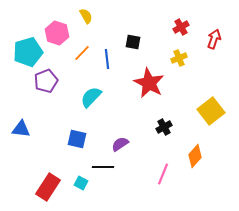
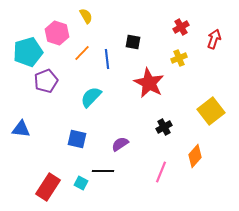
black line: moved 4 px down
pink line: moved 2 px left, 2 px up
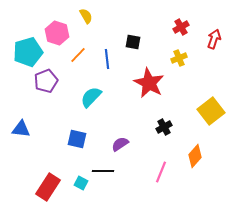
orange line: moved 4 px left, 2 px down
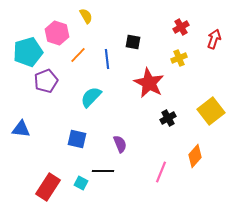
black cross: moved 4 px right, 9 px up
purple semicircle: rotated 102 degrees clockwise
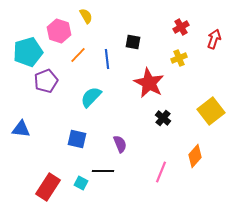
pink hexagon: moved 2 px right, 2 px up
black cross: moved 5 px left; rotated 21 degrees counterclockwise
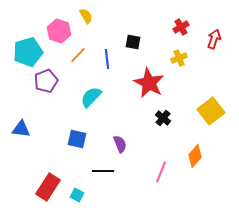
cyan square: moved 4 px left, 12 px down
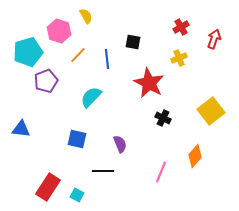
black cross: rotated 14 degrees counterclockwise
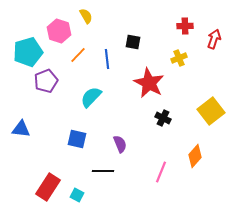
red cross: moved 4 px right, 1 px up; rotated 28 degrees clockwise
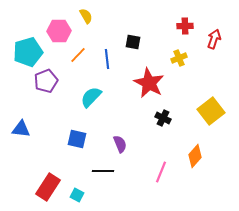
pink hexagon: rotated 20 degrees counterclockwise
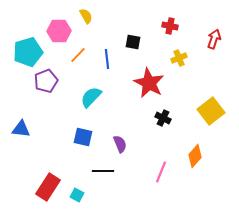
red cross: moved 15 px left; rotated 14 degrees clockwise
blue square: moved 6 px right, 2 px up
